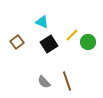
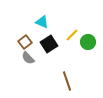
brown square: moved 8 px right
gray semicircle: moved 16 px left, 24 px up
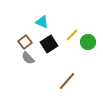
brown line: rotated 60 degrees clockwise
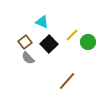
black square: rotated 12 degrees counterclockwise
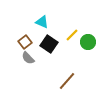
black square: rotated 12 degrees counterclockwise
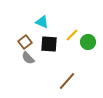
black square: rotated 30 degrees counterclockwise
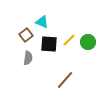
yellow line: moved 3 px left, 5 px down
brown square: moved 1 px right, 7 px up
gray semicircle: rotated 128 degrees counterclockwise
brown line: moved 2 px left, 1 px up
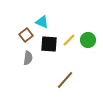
green circle: moved 2 px up
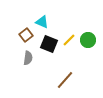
black square: rotated 18 degrees clockwise
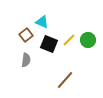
gray semicircle: moved 2 px left, 2 px down
